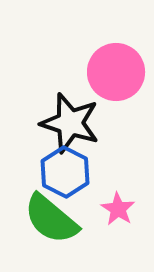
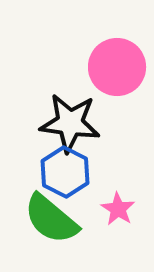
pink circle: moved 1 px right, 5 px up
black star: rotated 10 degrees counterclockwise
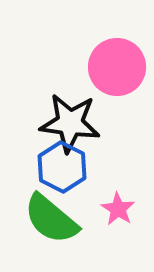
blue hexagon: moved 3 px left, 5 px up
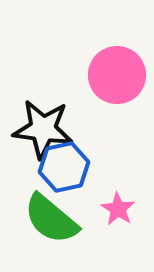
pink circle: moved 8 px down
black star: moved 27 px left, 6 px down
blue hexagon: moved 2 px right; rotated 21 degrees clockwise
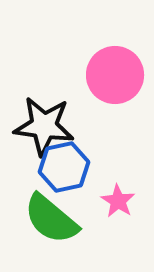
pink circle: moved 2 px left
black star: moved 1 px right, 3 px up
pink star: moved 8 px up
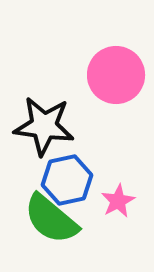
pink circle: moved 1 px right
blue hexagon: moved 3 px right, 13 px down
pink star: rotated 12 degrees clockwise
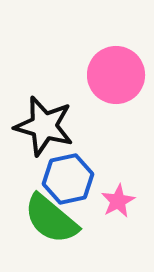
black star: rotated 8 degrees clockwise
blue hexagon: moved 1 px right, 1 px up
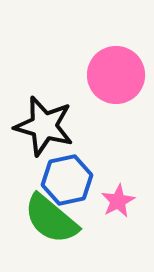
blue hexagon: moved 1 px left, 1 px down
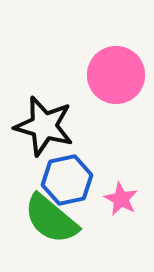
pink star: moved 3 px right, 2 px up; rotated 16 degrees counterclockwise
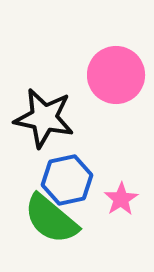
black star: moved 8 px up; rotated 4 degrees counterclockwise
pink star: rotated 12 degrees clockwise
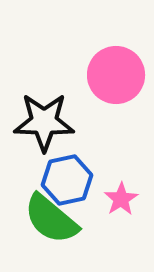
black star: moved 4 px down; rotated 10 degrees counterclockwise
